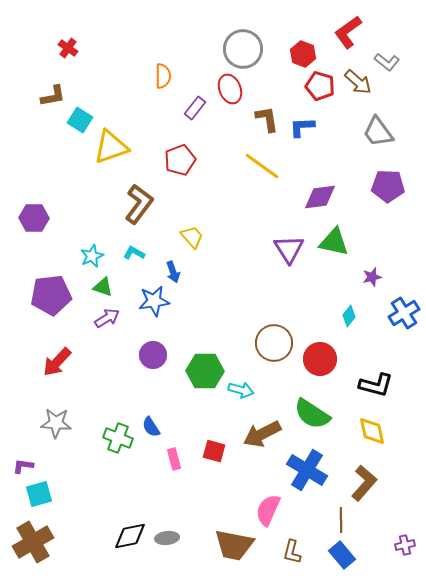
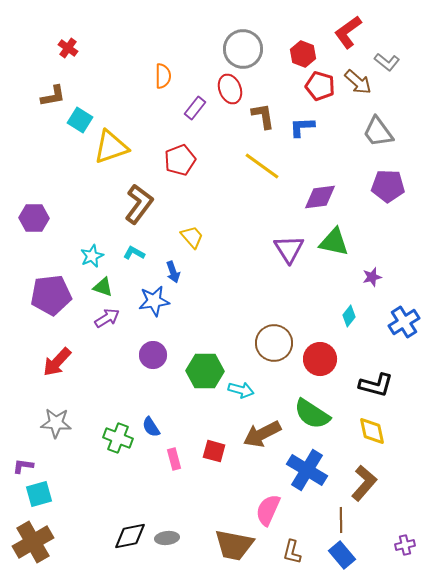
brown L-shape at (267, 119): moved 4 px left, 3 px up
blue cross at (404, 313): moved 9 px down
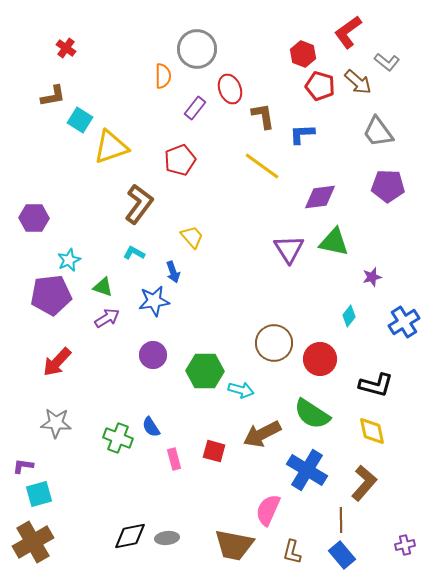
red cross at (68, 48): moved 2 px left
gray circle at (243, 49): moved 46 px left
blue L-shape at (302, 127): moved 7 px down
cyan star at (92, 256): moved 23 px left, 4 px down
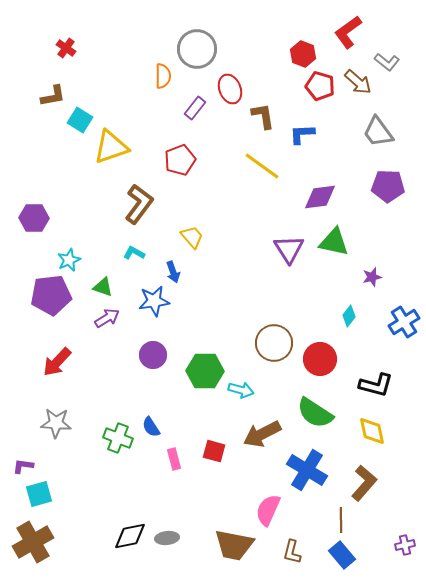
green semicircle at (312, 414): moved 3 px right, 1 px up
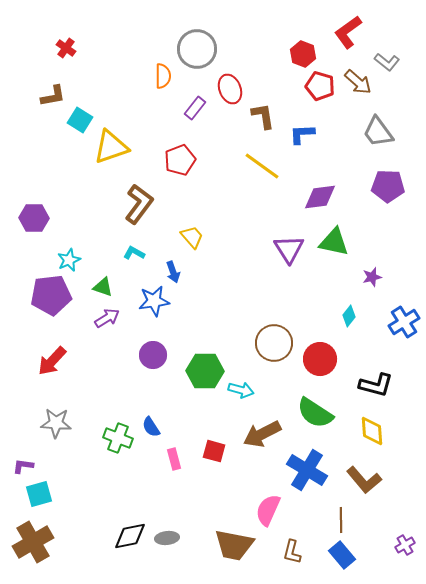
red arrow at (57, 362): moved 5 px left, 1 px up
yellow diamond at (372, 431): rotated 8 degrees clockwise
brown L-shape at (364, 483): moved 3 px up; rotated 99 degrees clockwise
purple cross at (405, 545): rotated 18 degrees counterclockwise
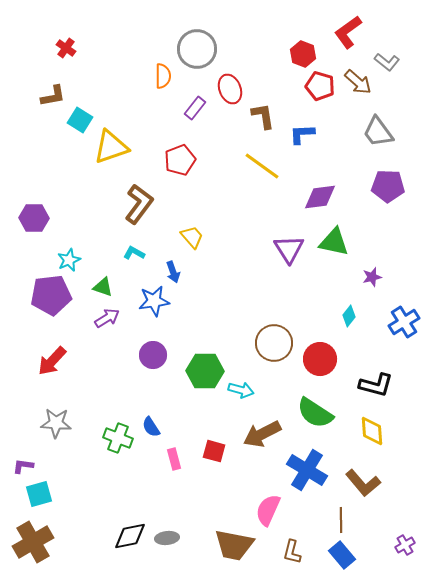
brown L-shape at (364, 480): moved 1 px left, 3 px down
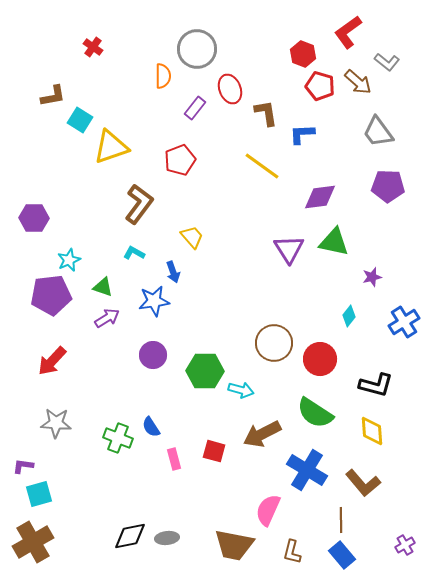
red cross at (66, 48): moved 27 px right, 1 px up
brown L-shape at (263, 116): moved 3 px right, 3 px up
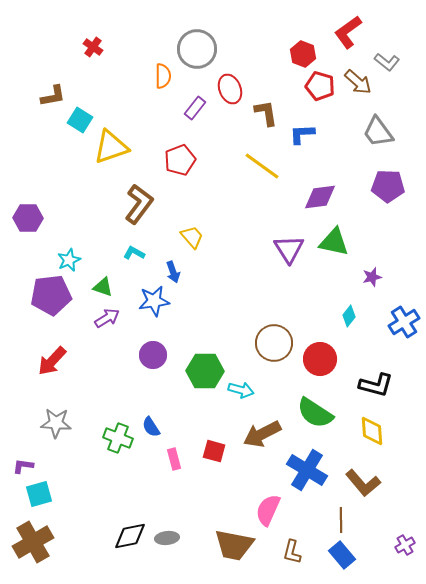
purple hexagon at (34, 218): moved 6 px left
